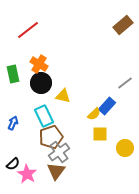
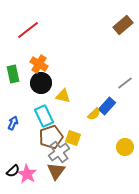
yellow square: moved 27 px left, 4 px down; rotated 21 degrees clockwise
yellow circle: moved 1 px up
black semicircle: moved 7 px down
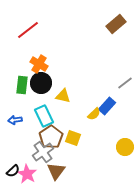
brown rectangle: moved 7 px left, 1 px up
green rectangle: moved 9 px right, 11 px down; rotated 18 degrees clockwise
blue arrow: moved 2 px right, 3 px up; rotated 120 degrees counterclockwise
brown pentagon: rotated 15 degrees counterclockwise
gray cross: moved 16 px left
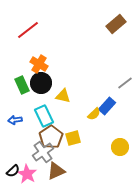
green rectangle: rotated 30 degrees counterclockwise
yellow square: rotated 35 degrees counterclockwise
yellow circle: moved 5 px left
brown triangle: rotated 30 degrees clockwise
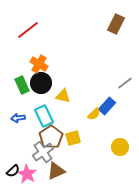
brown rectangle: rotated 24 degrees counterclockwise
blue arrow: moved 3 px right, 2 px up
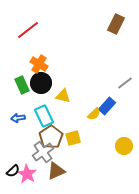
yellow circle: moved 4 px right, 1 px up
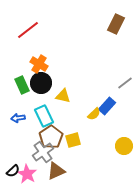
yellow square: moved 2 px down
